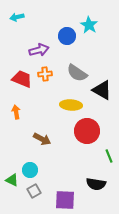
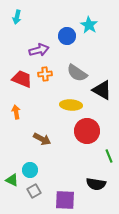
cyan arrow: rotated 64 degrees counterclockwise
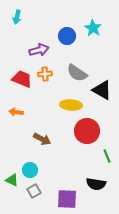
cyan star: moved 4 px right, 3 px down
orange arrow: rotated 72 degrees counterclockwise
green line: moved 2 px left
purple square: moved 2 px right, 1 px up
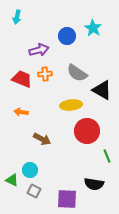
yellow ellipse: rotated 10 degrees counterclockwise
orange arrow: moved 5 px right
black semicircle: moved 2 px left
gray square: rotated 32 degrees counterclockwise
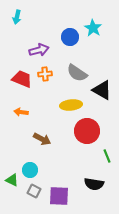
blue circle: moved 3 px right, 1 px down
purple square: moved 8 px left, 3 px up
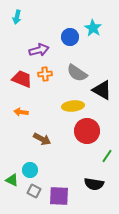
yellow ellipse: moved 2 px right, 1 px down
green line: rotated 56 degrees clockwise
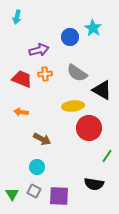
red circle: moved 2 px right, 3 px up
cyan circle: moved 7 px right, 3 px up
green triangle: moved 14 px down; rotated 32 degrees clockwise
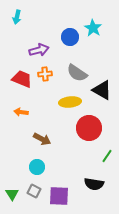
yellow ellipse: moved 3 px left, 4 px up
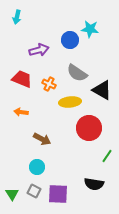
cyan star: moved 3 px left, 1 px down; rotated 24 degrees counterclockwise
blue circle: moved 3 px down
orange cross: moved 4 px right, 10 px down; rotated 32 degrees clockwise
purple square: moved 1 px left, 2 px up
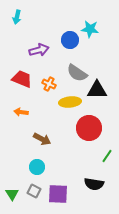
black triangle: moved 5 px left; rotated 30 degrees counterclockwise
